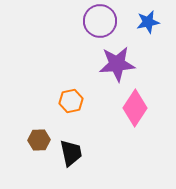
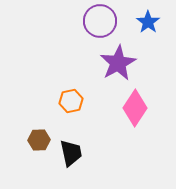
blue star: rotated 25 degrees counterclockwise
purple star: moved 1 px right, 1 px up; rotated 24 degrees counterclockwise
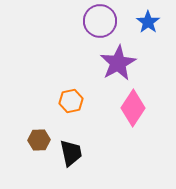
pink diamond: moved 2 px left
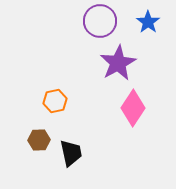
orange hexagon: moved 16 px left
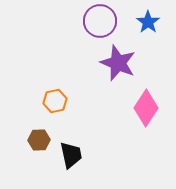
purple star: rotated 21 degrees counterclockwise
pink diamond: moved 13 px right
black trapezoid: moved 2 px down
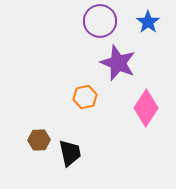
orange hexagon: moved 30 px right, 4 px up
black trapezoid: moved 1 px left, 2 px up
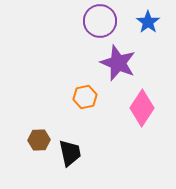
pink diamond: moved 4 px left
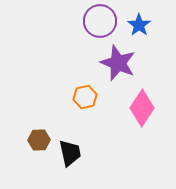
blue star: moved 9 px left, 3 px down
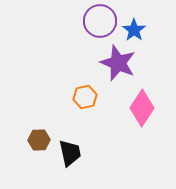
blue star: moved 5 px left, 5 px down
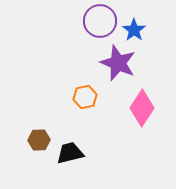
black trapezoid: rotated 92 degrees counterclockwise
